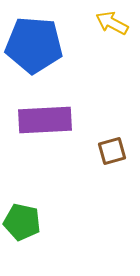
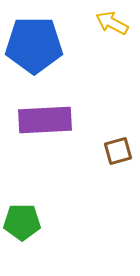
blue pentagon: rotated 4 degrees counterclockwise
brown square: moved 6 px right
green pentagon: rotated 12 degrees counterclockwise
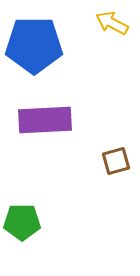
brown square: moved 2 px left, 10 px down
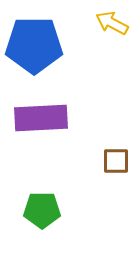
purple rectangle: moved 4 px left, 2 px up
brown square: rotated 16 degrees clockwise
green pentagon: moved 20 px right, 12 px up
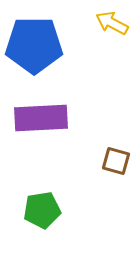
brown square: rotated 16 degrees clockwise
green pentagon: rotated 9 degrees counterclockwise
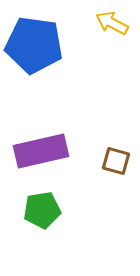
blue pentagon: rotated 8 degrees clockwise
purple rectangle: moved 33 px down; rotated 10 degrees counterclockwise
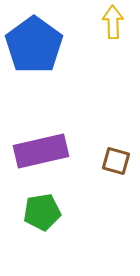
yellow arrow: moved 1 px right, 1 px up; rotated 60 degrees clockwise
blue pentagon: rotated 28 degrees clockwise
green pentagon: moved 2 px down
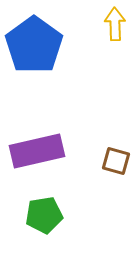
yellow arrow: moved 2 px right, 2 px down
purple rectangle: moved 4 px left
green pentagon: moved 2 px right, 3 px down
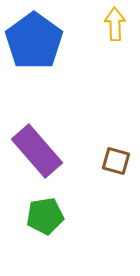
blue pentagon: moved 4 px up
purple rectangle: rotated 62 degrees clockwise
green pentagon: moved 1 px right, 1 px down
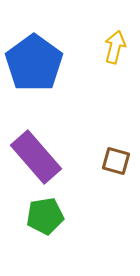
yellow arrow: moved 23 px down; rotated 16 degrees clockwise
blue pentagon: moved 22 px down
purple rectangle: moved 1 px left, 6 px down
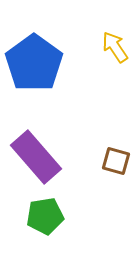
yellow arrow: rotated 48 degrees counterclockwise
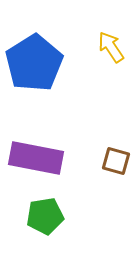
yellow arrow: moved 4 px left
blue pentagon: rotated 4 degrees clockwise
purple rectangle: moved 1 px down; rotated 38 degrees counterclockwise
